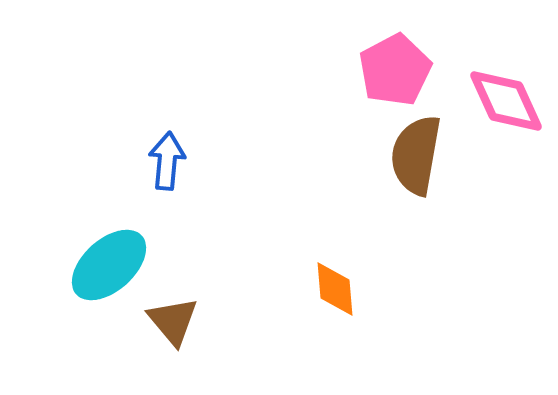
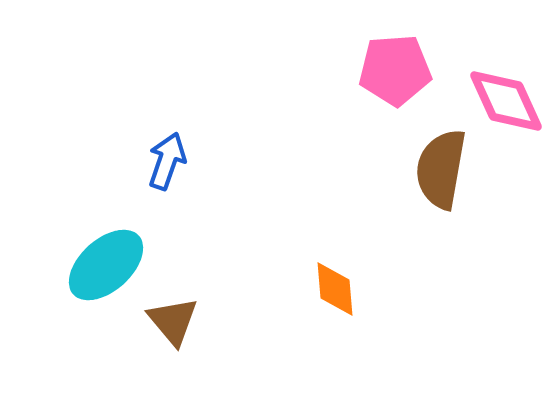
pink pentagon: rotated 24 degrees clockwise
brown semicircle: moved 25 px right, 14 px down
blue arrow: rotated 14 degrees clockwise
cyan ellipse: moved 3 px left
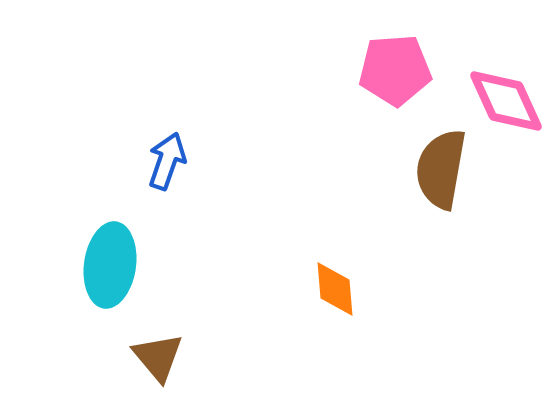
cyan ellipse: moved 4 px right; rotated 40 degrees counterclockwise
brown triangle: moved 15 px left, 36 px down
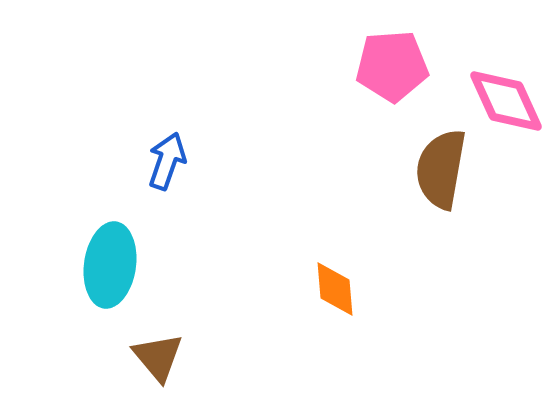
pink pentagon: moved 3 px left, 4 px up
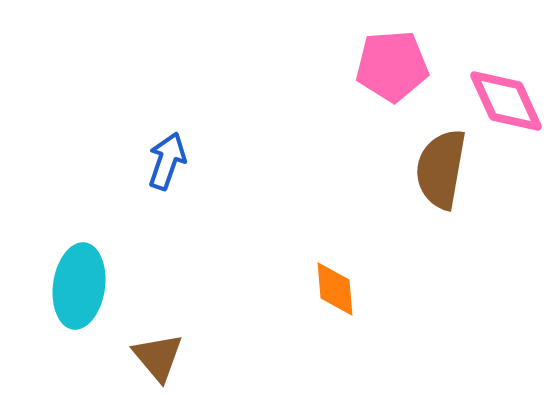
cyan ellipse: moved 31 px left, 21 px down
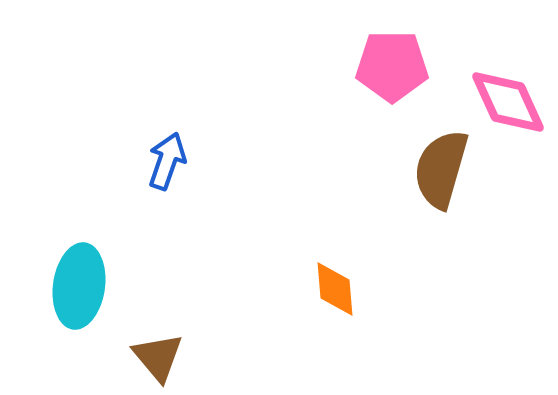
pink pentagon: rotated 4 degrees clockwise
pink diamond: moved 2 px right, 1 px down
brown semicircle: rotated 6 degrees clockwise
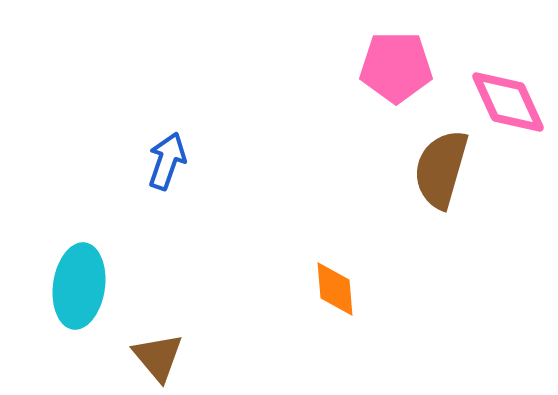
pink pentagon: moved 4 px right, 1 px down
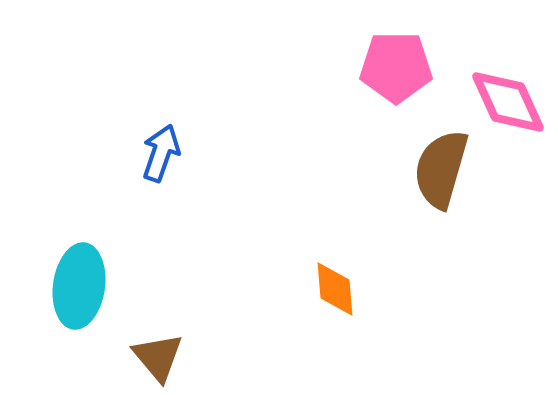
blue arrow: moved 6 px left, 8 px up
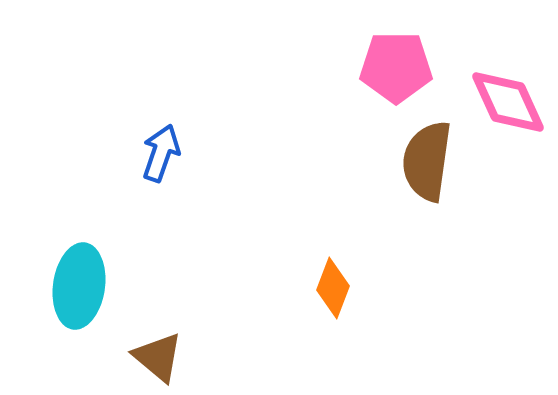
brown semicircle: moved 14 px left, 8 px up; rotated 8 degrees counterclockwise
orange diamond: moved 2 px left, 1 px up; rotated 26 degrees clockwise
brown triangle: rotated 10 degrees counterclockwise
